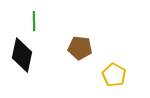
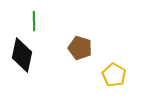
brown pentagon: rotated 10 degrees clockwise
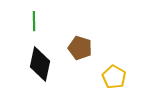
black diamond: moved 18 px right, 9 px down
yellow pentagon: moved 2 px down
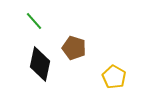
green line: rotated 42 degrees counterclockwise
brown pentagon: moved 6 px left
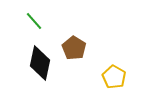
brown pentagon: rotated 15 degrees clockwise
black diamond: moved 1 px up
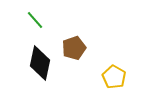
green line: moved 1 px right, 1 px up
brown pentagon: rotated 20 degrees clockwise
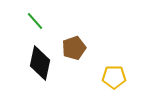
green line: moved 1 px down
yellow pentagon: rotated 30 degrees counterclockwise
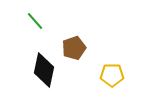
black diamond: moved 4 px right, 7 px down
yellow pentagon: moved 2 px left, 2 px up
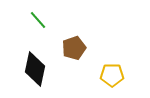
green line: moved 3 px right, 1 px up
black diamond: moved 9 px left, 1 px up
